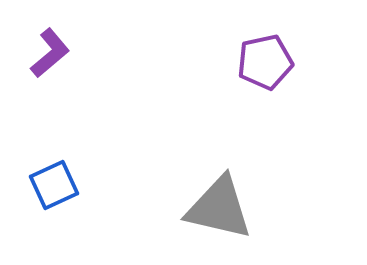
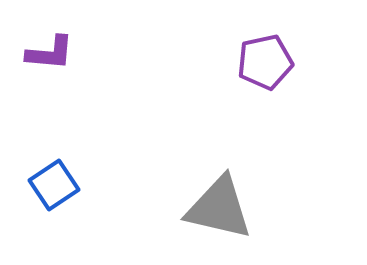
purple L-shape: rotated 45 degrees clockwise
blue square: rotated 9 degrees counterclockwise
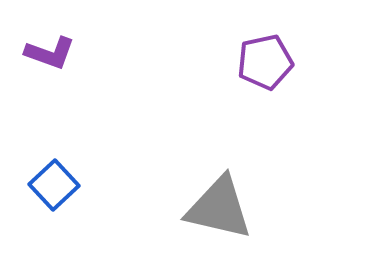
purple L-shape: rotated 15 degrees clockwise
blue square: rotated 9 degrees counterclockwise
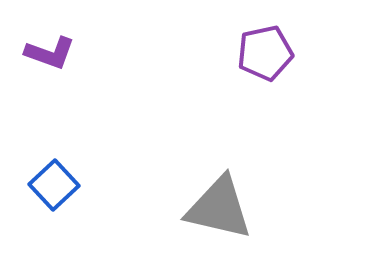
purple pentagon: moved 9 px up
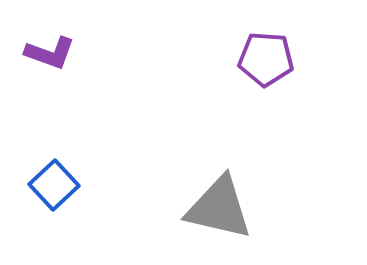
purple pentagon: moved 1 px right, 6 px down; rotated 16 degrees clockwise
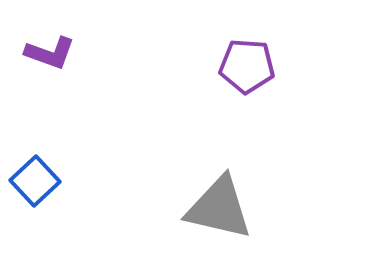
purple pentagon: moved 19 px left, 7 px down
blue square: moved 19 px left, 4 px up
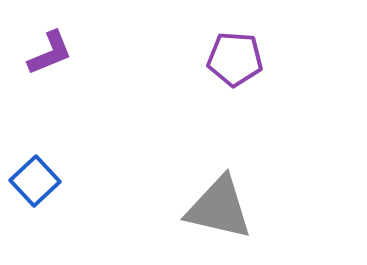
purple L-shape: rotated 42 degrees counterclockwise
purple pentagon: moved 12 px left, 7 px up
